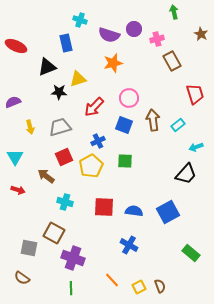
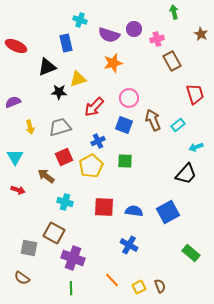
brown arrow at (153, 120): rotated 15 degrees counterclockwise
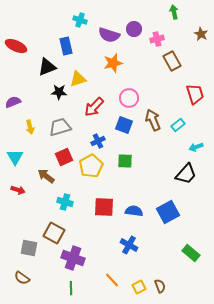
blue rectangle at (66, 43): moved 3 px down
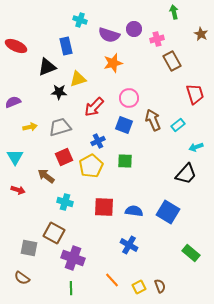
yellow arrow at (30, 127): rotated 88 degrees counterclockwise
blue square at (168, 212): rotated 30 degrees counterclockwise
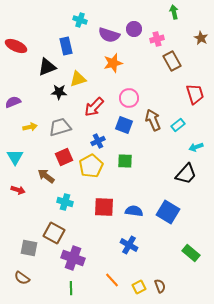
brown star at (201, 34): moved 4 px down
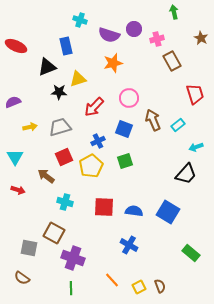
blue square at (124, 125): moved 4 px down
green square at (125, 161): rotated 21 degrees counterclockwise
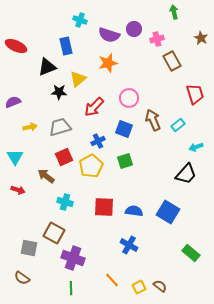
orange star at (113, 63): moved 5 px left
yellow triangle at (78, 79): rotated 24 degrees counterclockwise
brown semicircle at (160, 286): rotated 32 degrees counterclockwise
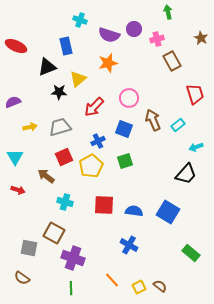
green arrow at (174, 12): moved 6 px left
red square at (104, 207): moved 2 px up
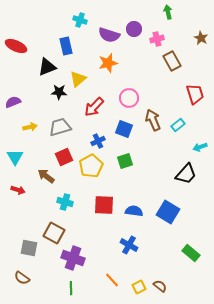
cyan arrow at (196, 147): moved 4 px right
